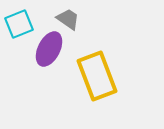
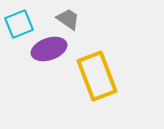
purple ellipse: rotated 44 degrees clockwise
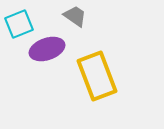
gray trapezoid: moved 7 px right, 3 px up
purple ellipse: moved 2 px left
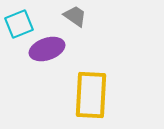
yellow rectangle: moved 6 px left, 19 px down; rotated 24 degrees clockwise
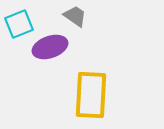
purple ellipse: moved 3 px right, 2 px up
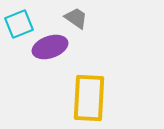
gray trapezoid: moved 1 px right, 2 px down
yellow rectangle: moved 2 px left, 3 px down
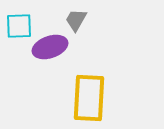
gray trapezoid: moved 2 px down; rotated 95 degrees counterclockwise
cyan square: moved 2 px down; rotated 20 degrees clockwise
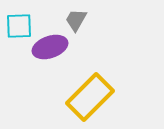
yellow rectangle: moved 1 px right, 1 px up; rotated 42 degrees clockwise
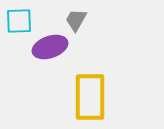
cyan square: moved 5 px up
yellow rectangle: rotated 45 degrees counterclockwise
